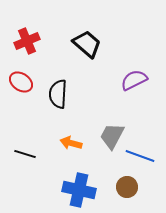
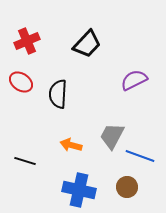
black trapezoid: rotated 92 degrees clockwise
orange arrow: moved 2 px down
black line: moved 7 px down
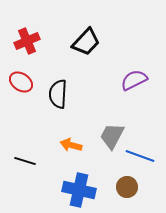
black trapezoid: moved 1 px left, 2 px up
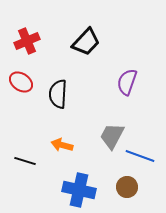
purple semicircle: moved 7 px left, 2 px down; rotated 44 degrees counterclockwise
orange arrow: moved 9 px left
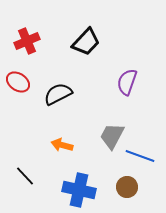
red ellipse: moved 3 px left
black semicircle: rotated 60 degrees clockwise
black line: moved 15 px down; rotated 30 degrees clockwise
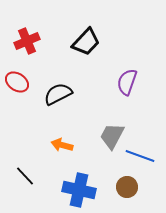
red ellipse: moved 1 px left
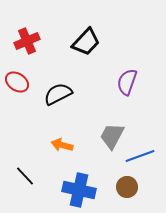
blue line: rotated 40 degrees counterclockwise
